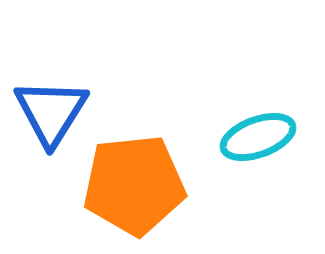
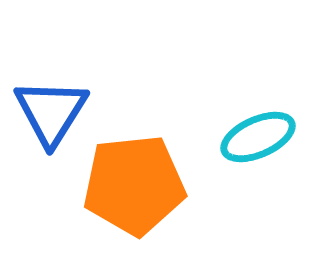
cyan ellipse: rotated 4 degrees counterclockwise
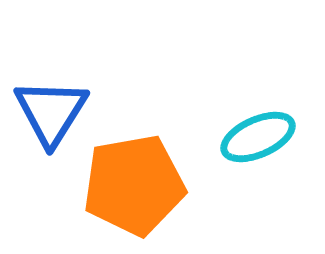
orange pentagon: rotated 4 degrees counterclockwise
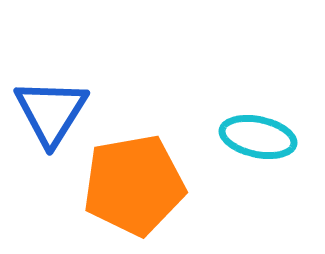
cyan ellipse: rotated 36 degrees clockwise
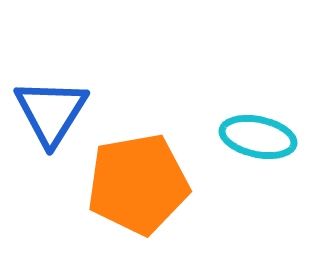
orange pentagon: moved 4 px right, 1 px up
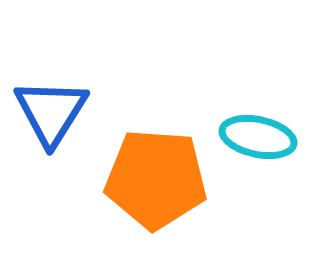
orange pentagon: moved 18 px right, 5 px up; rotated 14 degrees clockwise
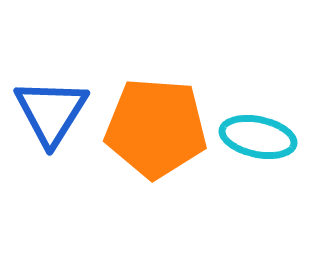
orange pentagon: moved 51 px up
